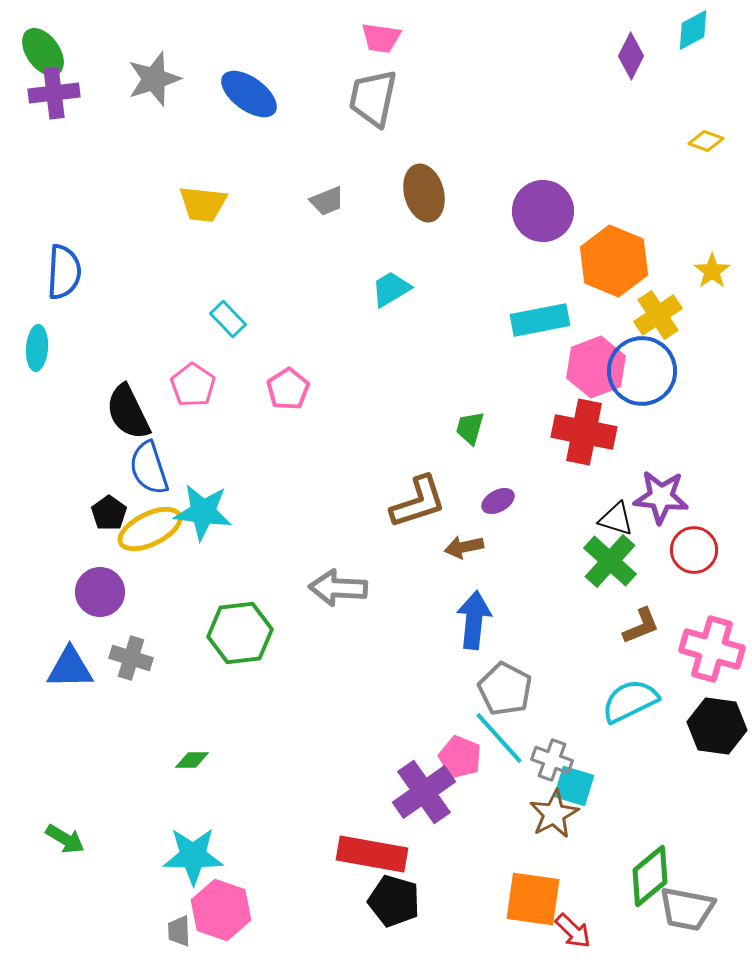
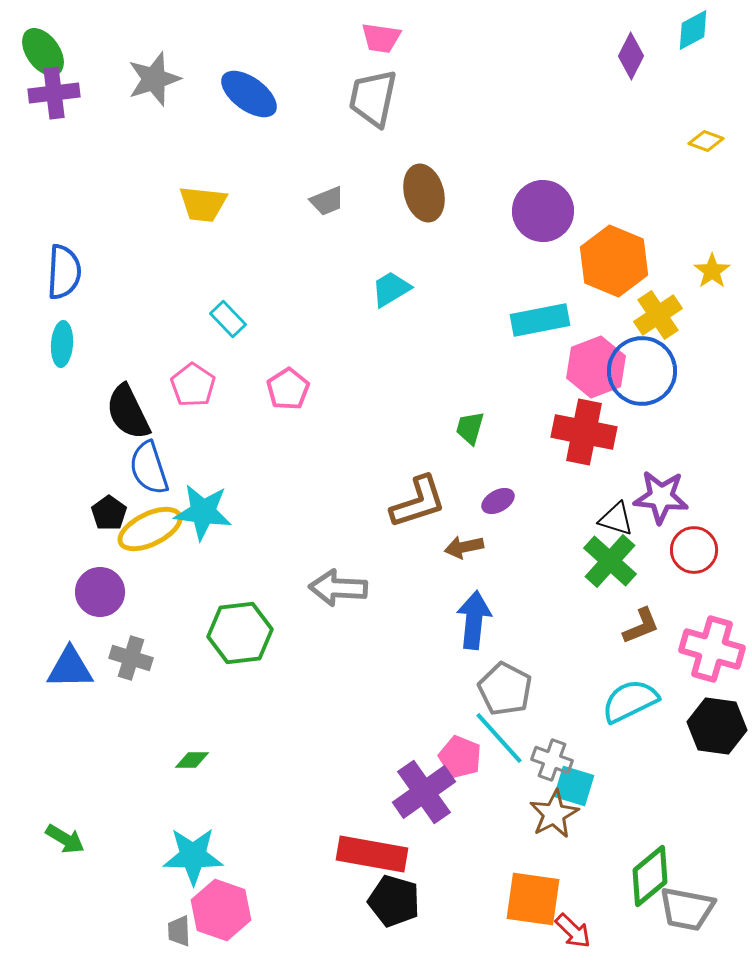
cyan ellipse at (37, 348): moved 25 px right, 4 px up
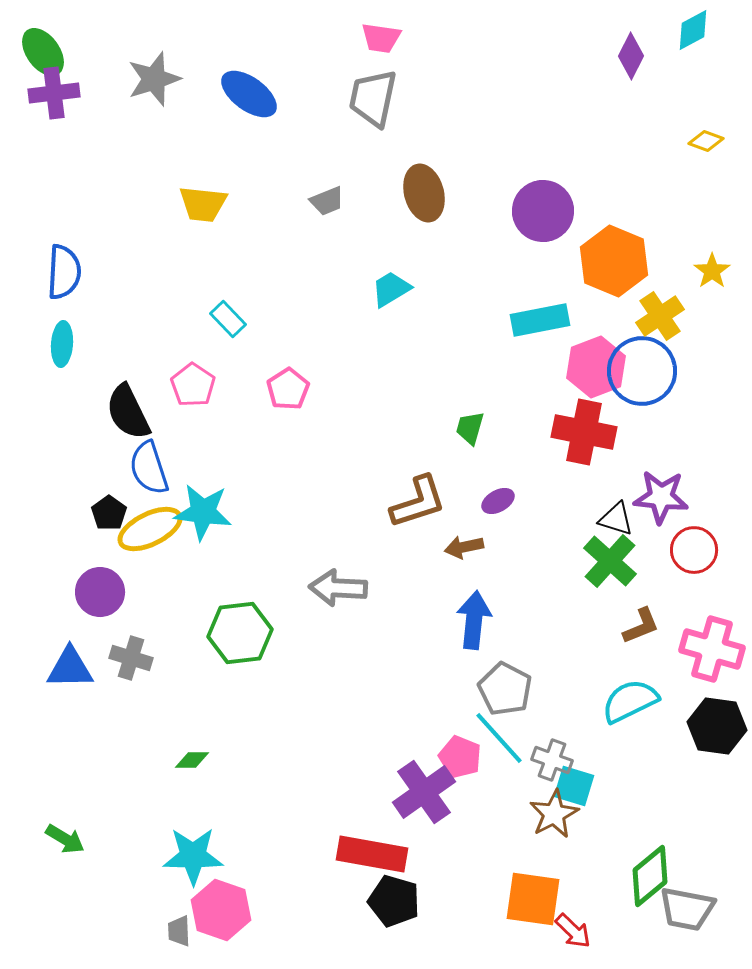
yellow cross at (658, 315): moved 2 px right, 1 px down
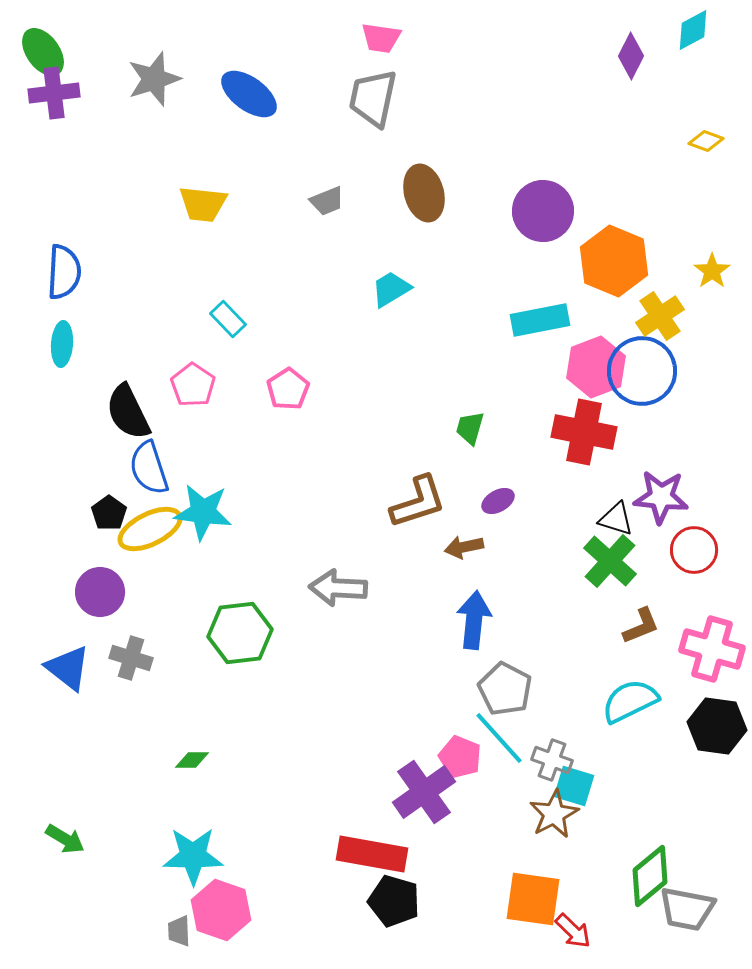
blue triangle at (70, 668): moved 2 px left; rotated 39 degrees clockwise
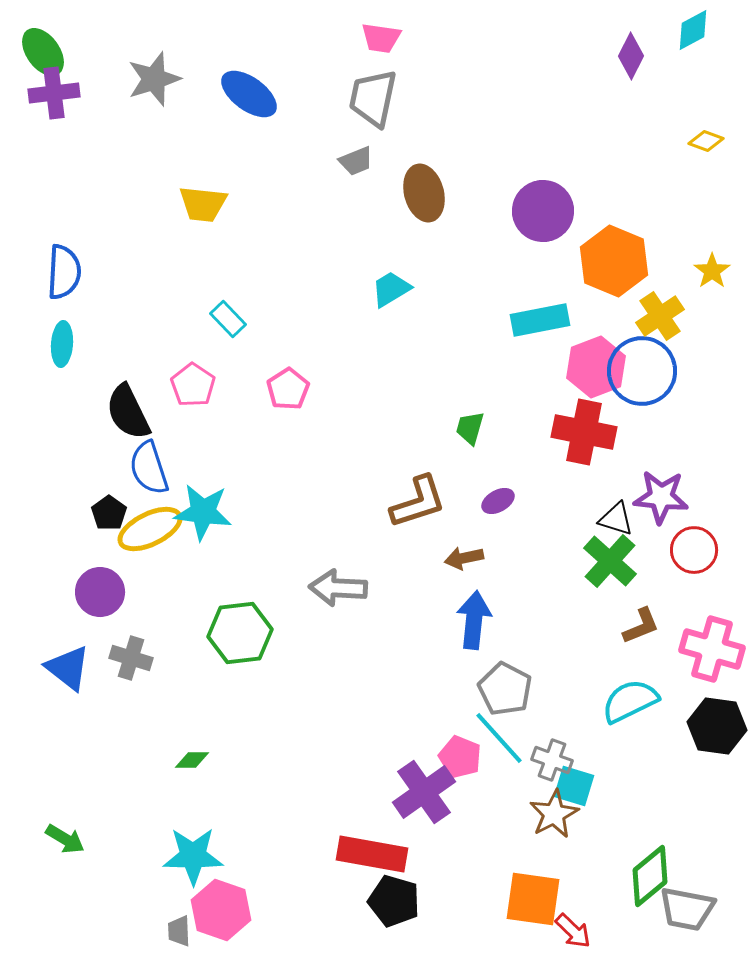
gray trapezoid at (327, 201): moved 29 px right, 40 px up
brown arrow at (464, 547): moved 11 px down
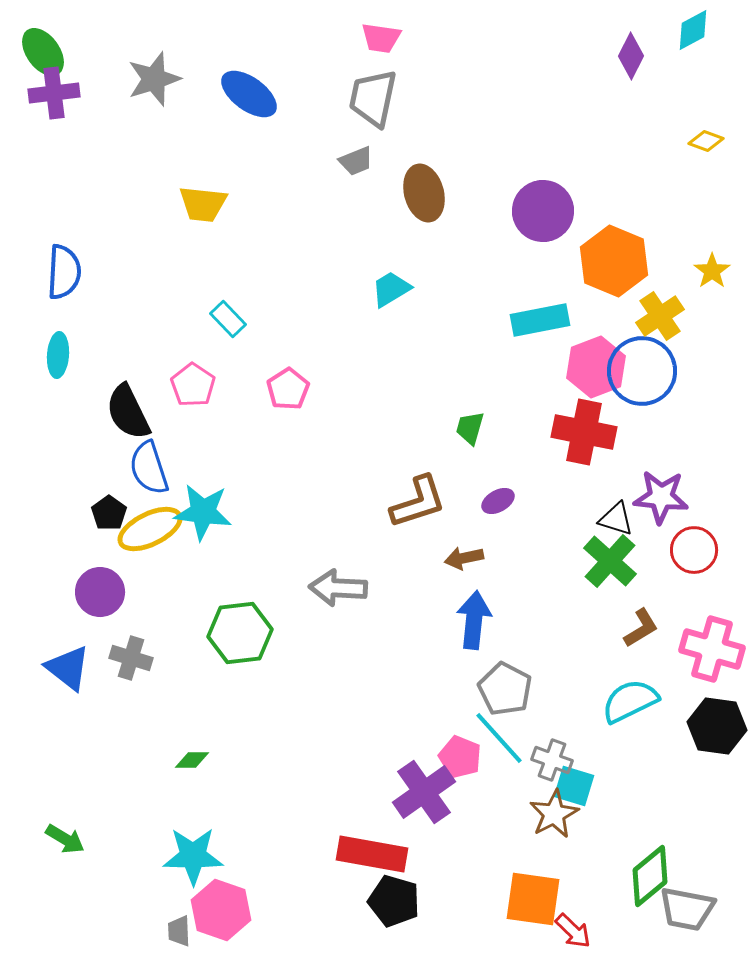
cyan ellipse at (62, 344): moved 4 px left, 11 px down
brown L-shape at (641, 626): moved 2 px down; rotated 9 degrees counterclockwise
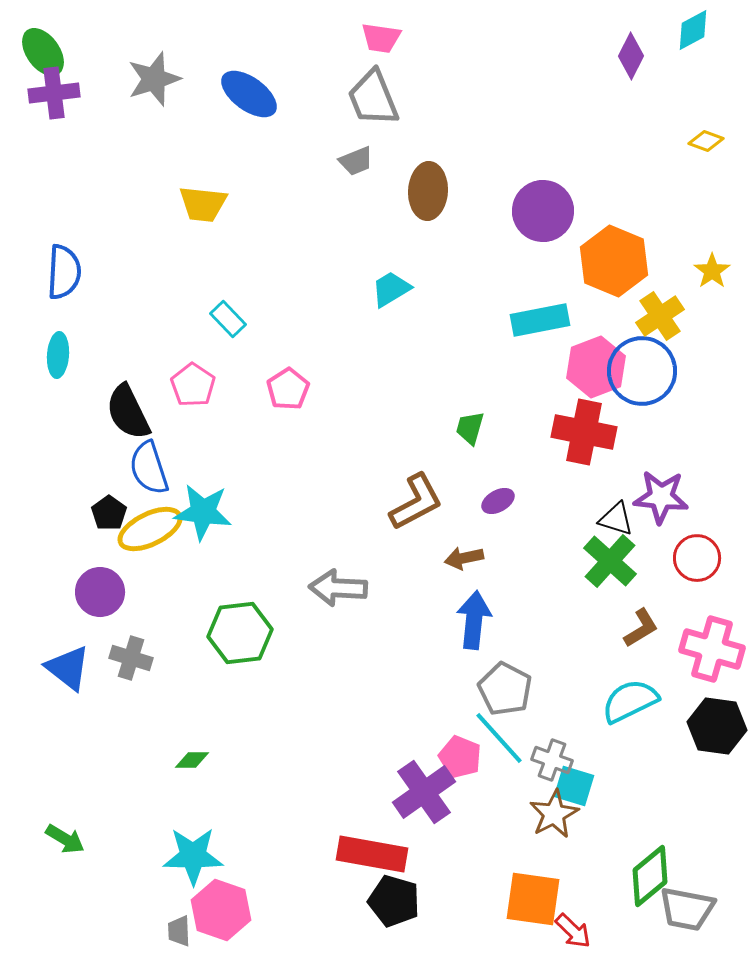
gray trapezoid at (373, 98): rotated 34 degrees counterclockwise
brown ellipse at (424, 193): moved 4 px right, 2 px up; rotated 18 degrees clockwise
brown L-shape at (418, 502): moved 2 px left; rotated 10 degrees counterclockwise
red circle at (694, 550): moved 3 px right, 8 px down
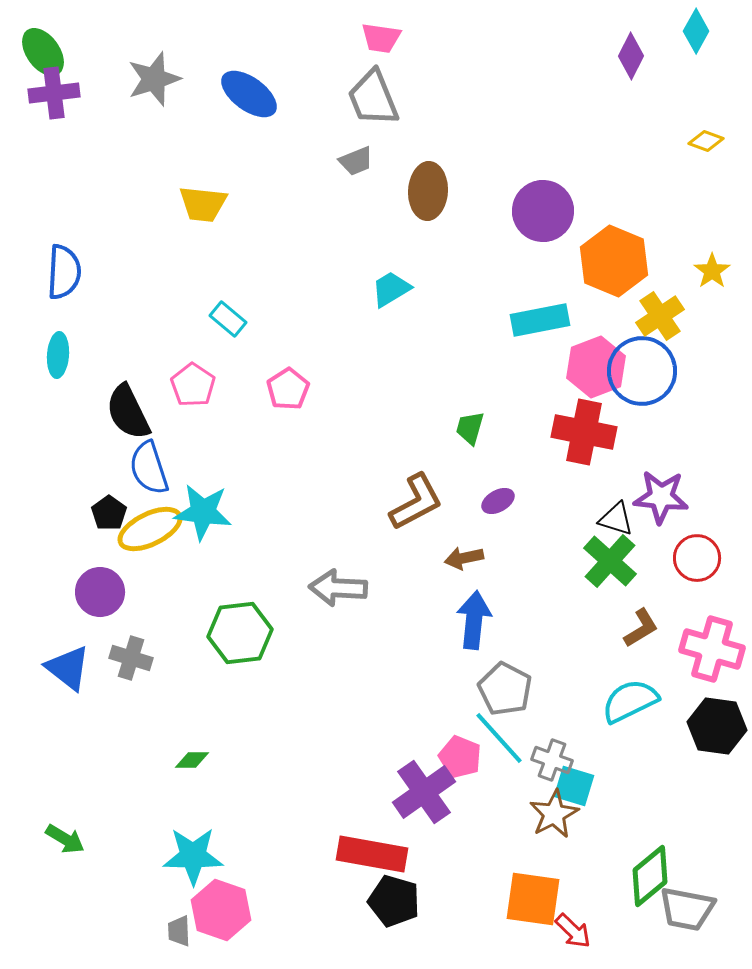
cyan diamond at (693, 30): moved 3 px right, 1 px down; rotated 33 degrees counterclockwise
cyan rectangle at (228, 319): rotated 6 degrees counterclockwise
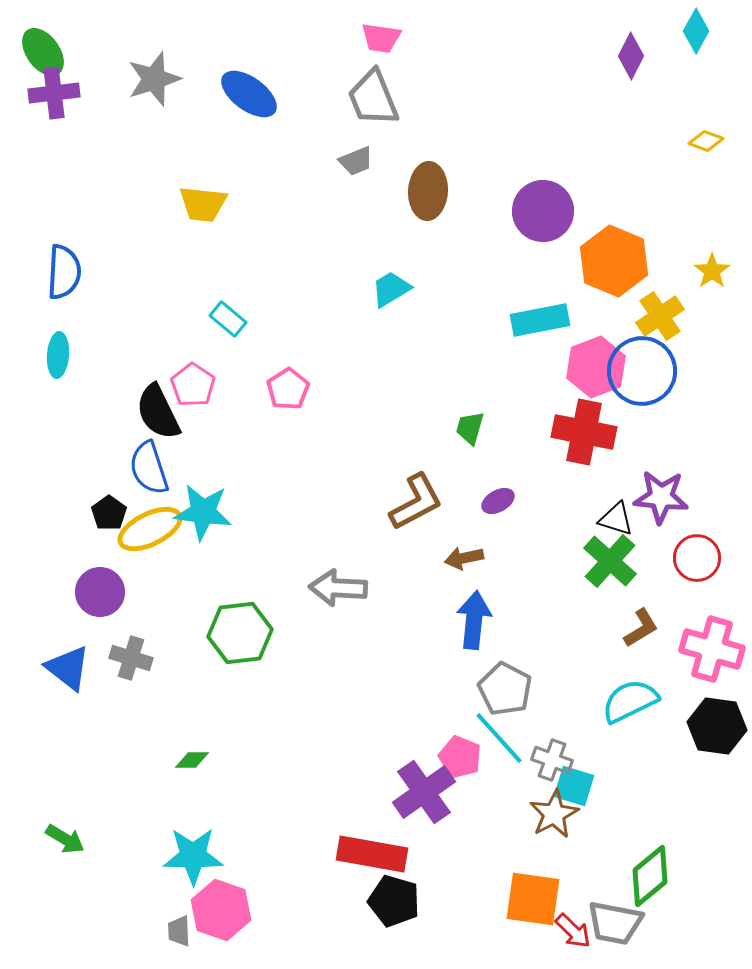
black semicircle at (128, 412): moved 30 px right
gray trapezoid at (687, 909): moved 72 px left, 14 px down
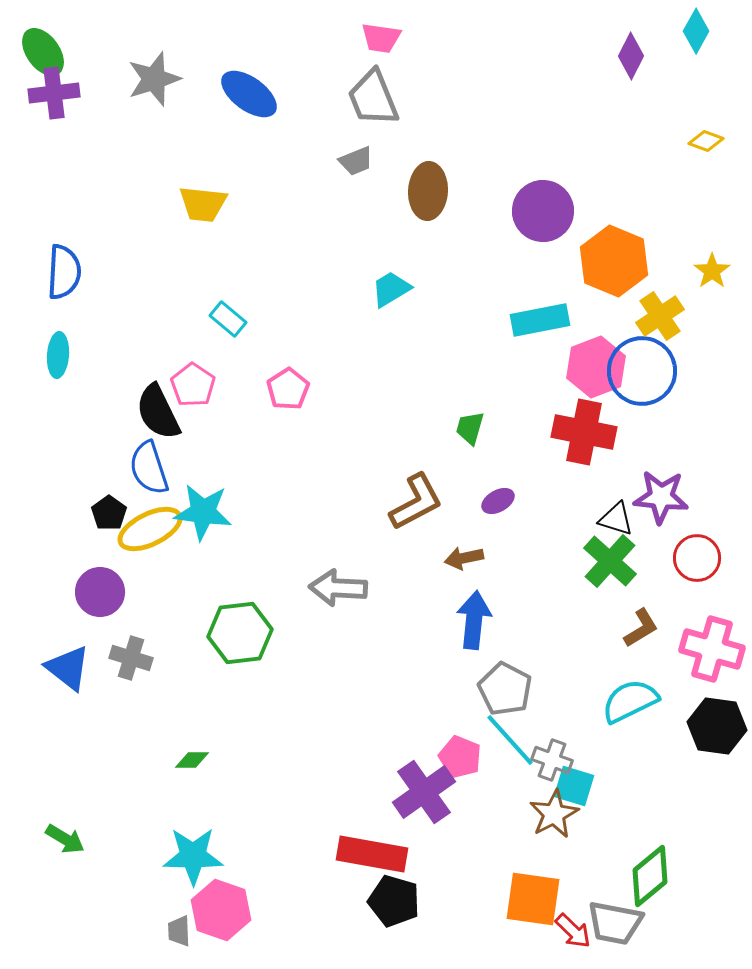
cyan line at (499, 738): moved 11 px right, 2 px down
